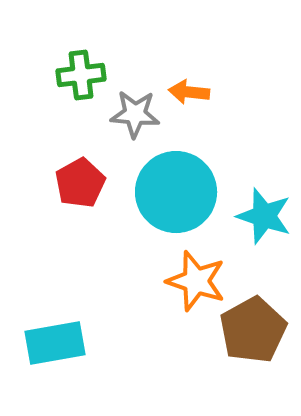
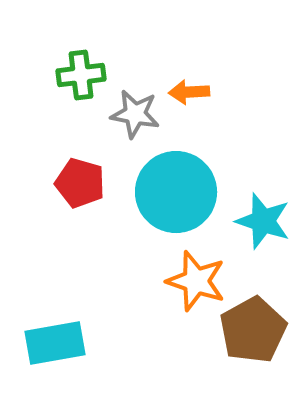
orange arrow: rotated 9 degrees counterclockwise
gray star: rotated 6 degrees clockwise
red pentagon: rotated 27 degrees counterclockwise
cyan star: moved 1 px left, 5 px down
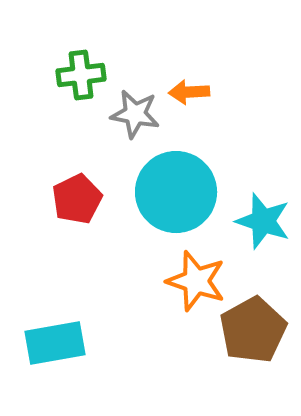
red pentagon: moved 3 px left, 16 px down; rotated 30 degrees clockwise
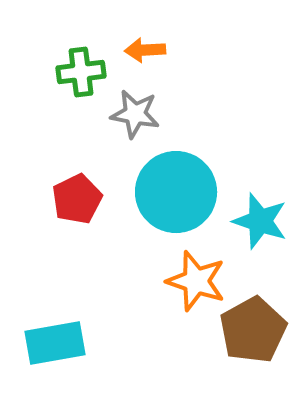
green cross: moved 3 px up
orange arrow: moved 44 px left, 42 px up
cyan star: moved 3 px left
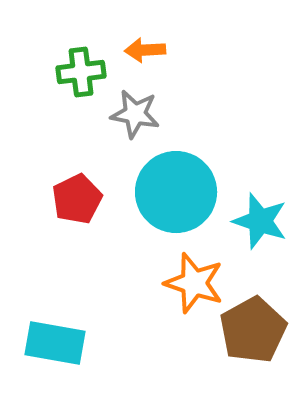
orange star: moved 2 px left, 2 px down
cyan rectangle: rotated 20 degrees clockwise
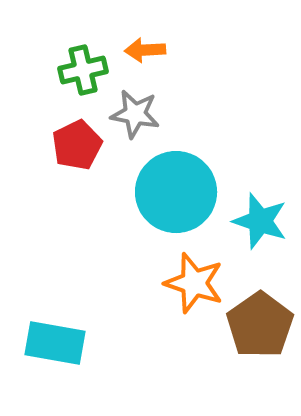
green cross: moved 2 px right, 2 px up; rotated 6 degrees counterclockwise
red pentagon: moved 54 px up
brown pentagon: moved 7 px right, 5 px up; rotated 6 degrees counterclockwise
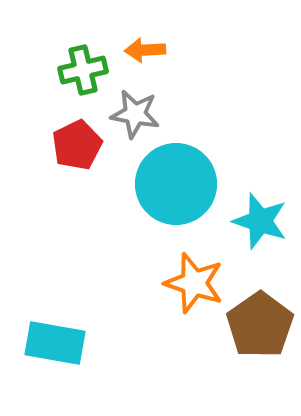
cyan circle: moved 8 px up
